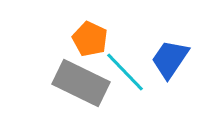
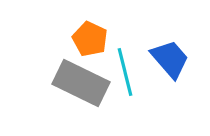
blue trapezoid: rotated 105 degrees clockwise
cyan line: rotated 30 degrees clockwise
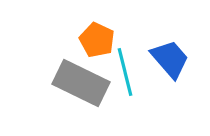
orange pentagon: moved 7 px right, 1 px down
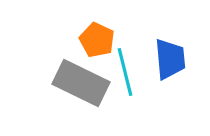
blue trapezoid: rotated 36 degrees clockwise
